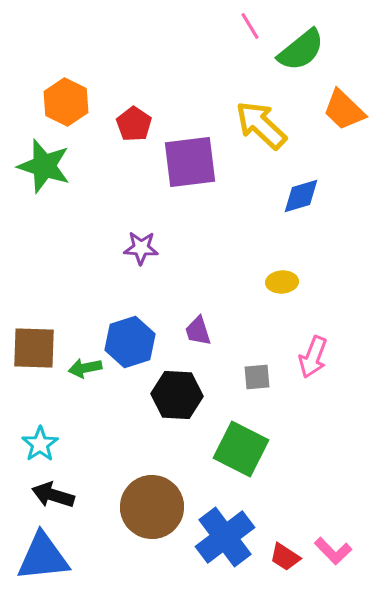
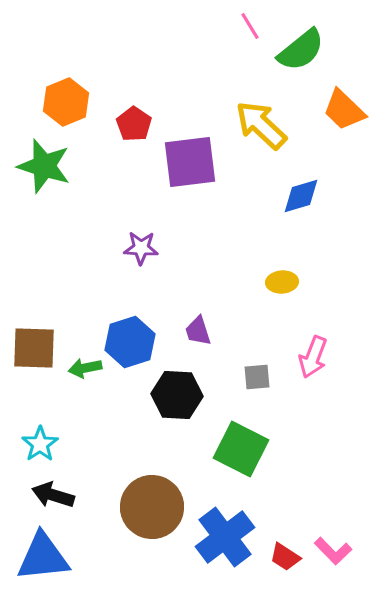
orange hexagon: rotated 12 degrees clockwise
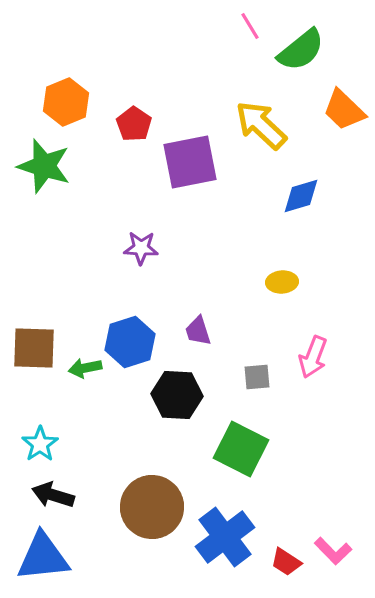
purple square: rotated 4 degrees counterclockwise
red trapezoid: moved 1 px right, 5 px down
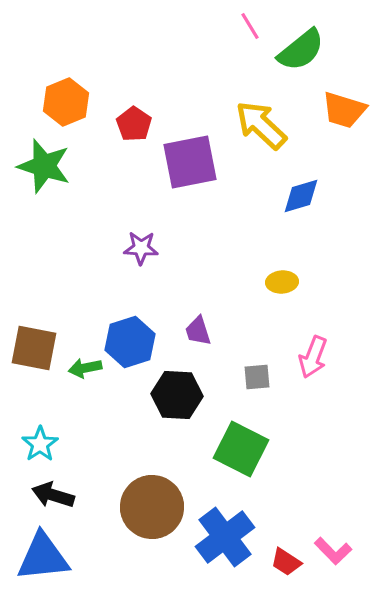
orange trapezoid: rotated 27 degrees counterclockwise
brown square: rotated 9 degrees clockwise
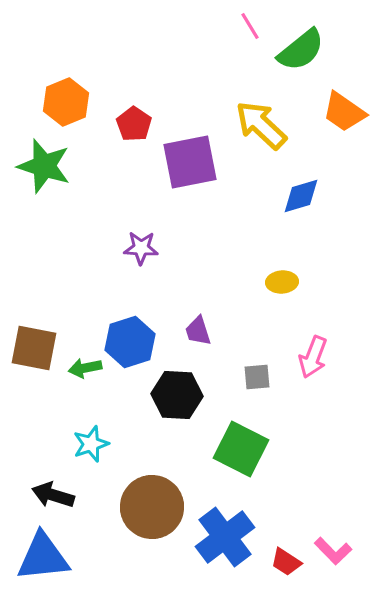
orange trapezoid: moved 2 px down; rotated 18 degrees clockwise
cyan star: moved 51 px right; rotated 15 degrees clockwise
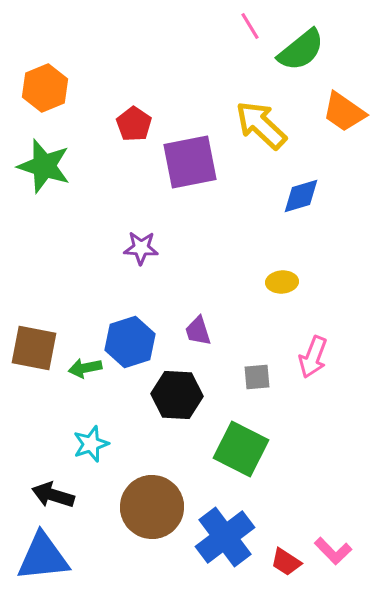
orange hexagon: moved 21 px left, 14 px up
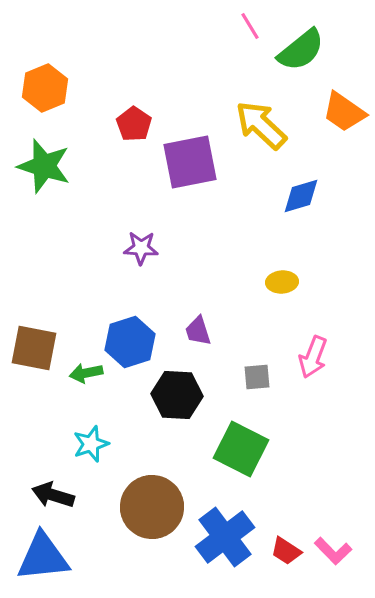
green arrow: moved 1 px right, 5 px down
red trapezoid: moved 11 px up
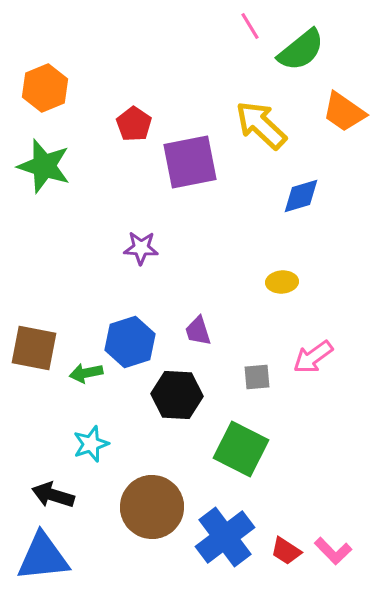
pink arrow: rotated 33 degrees clockwise
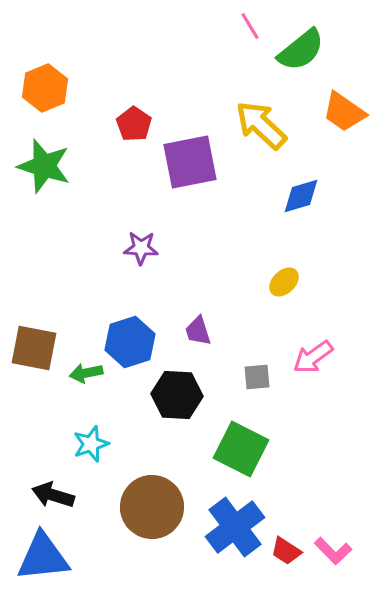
yellow ellipse: moved 2 px right; rotated 40 degrees counterclockwise
blue cross: moved 10 px right, 10 px up
